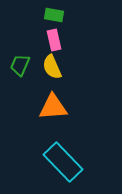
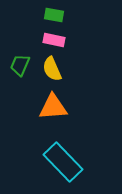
pink rectangle: rotated 65 degrees counterclockwise
yellow semicircle: moved 2 px down
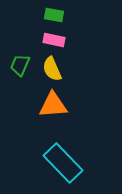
orange triangle: moved 2 px up
cyan rectangle: moved 1 px down
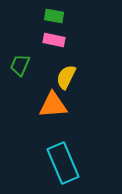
green rectangle: moved 1 px down
yellow semicircle: moved 14 px right, 8 px down; rotated 50 degrees clockwise
cyan rectangle: rotated 21 degrees clockwise
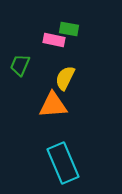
green rectangle: moved 15 px right, 13 px down
yellow semicircle: moved 1 px left, 1 px down
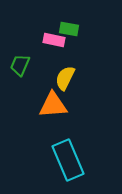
cyan rectangle: moved 5 px right, 3 px up
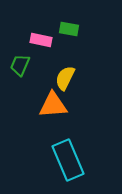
pink rectangle: moved 13 px left
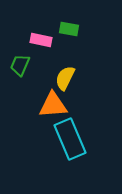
cyan rectangle: moved 2 px right, 21 px up
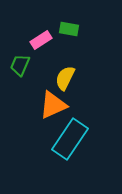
pink rectangle: rotated 45 degrees counterclockwise
orange triangle: rotated 20 degrees counterclockwise
cyan rectangle: rotated 57 degrees clockwise
